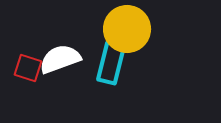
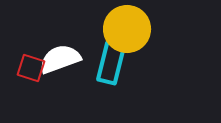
red square: moved 3 px right
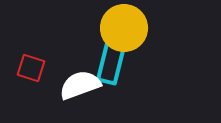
yellow circle: moved 3 px left, 1 px up
white semicircle: moved 20 px right, 26 px down
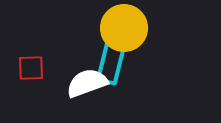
red square: rotated 20 degrees counterclockwise
white semicircle: moved 7 px right, 2 px up
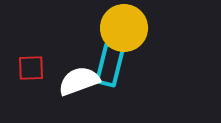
cyan rectangle: moved 1 px left, 2 px down
white semicircle: moved 8 px left, 2 px up
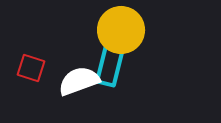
yellow circle: moved 3 px left, 2 px down
red square: rotated 20 degrees clockwise
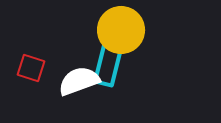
cyan rectangle: moved 2 px left
